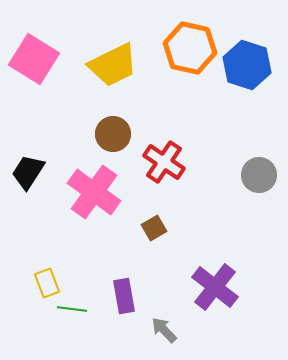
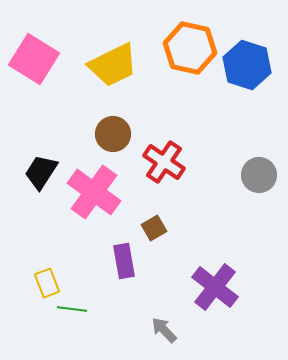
black trapezoid: moved 13 px right
purple rectangle: moved 35 px up
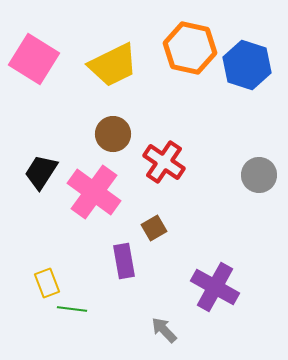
purple cross: rotated 9 degrees counterclockwise
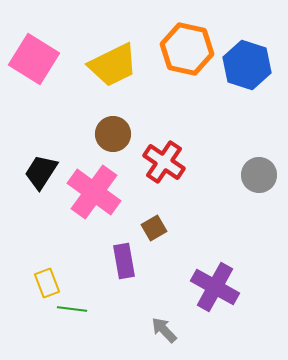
orange hexagon: moved 3 px left, 1 px down
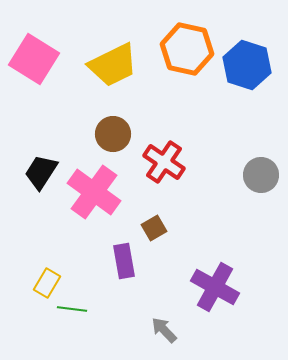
gray circle: moved 2 px right
yellow rectangle: rotated 52 degrees clockwise
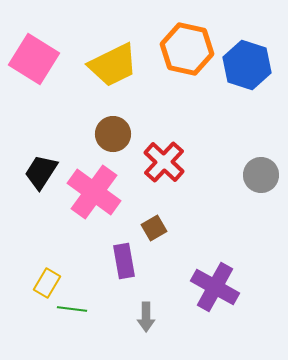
red cross: rotated 9 degrees clockwise
gray arrow: moved 18 px left, 13 px up; rotated 136 degrees counterclockwise
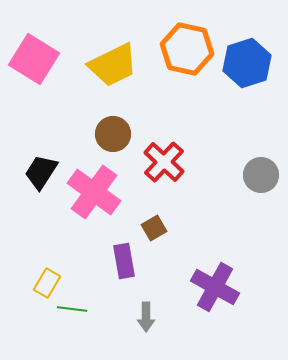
blue hexagon: moved 2 px up; rotated 24 degrees clockwise
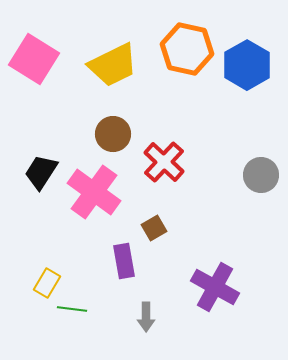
blue hexagon: moved 2 px down; rotated 12 degrees counterclockwise
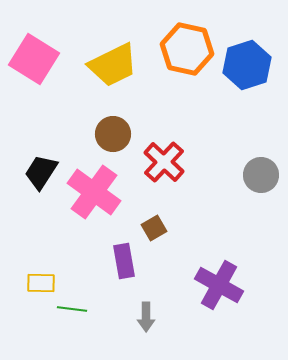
blue hexagon: rotated 12 degrees clockwise
yellow rectangle: moved 6 px left; rotated 60 degrees clockwise
purple cross: moved 4 px right, 2 px up
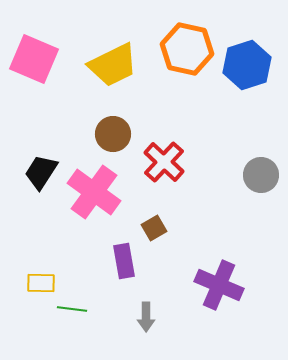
pink square: rotated 9 degrees counterclockwise
purple cross: rotated 6 degrees counterclockwise
